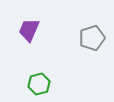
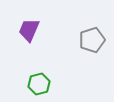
gray pentagon: moved 2 px down
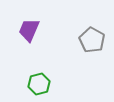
gray pentagon: rotated 25 degrees counterclockwise
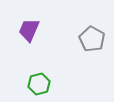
gray pentagon: moved 1 px up
